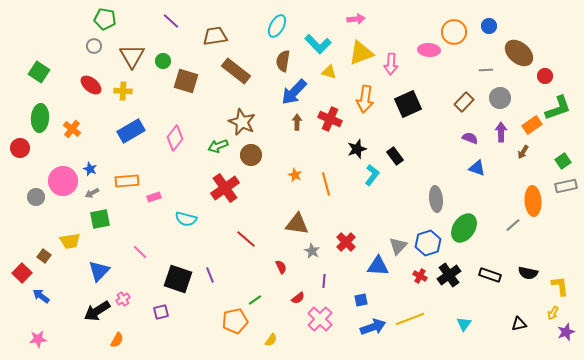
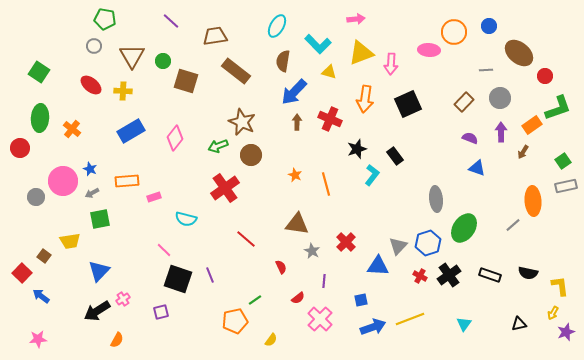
pink line at (140, 252): moved 24 px right, 2 px up
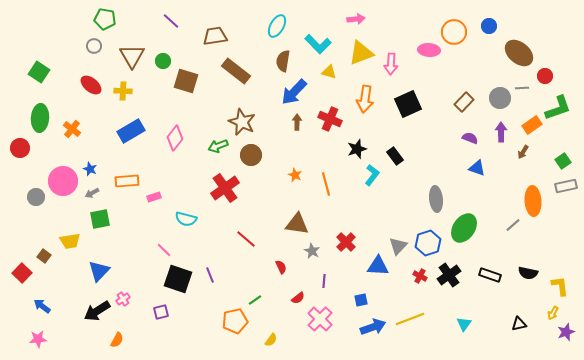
gray line at (486, 70): moved 36 px right, 18 px down
blue arrow at (41, 296): moved 1 px right, 10 px down
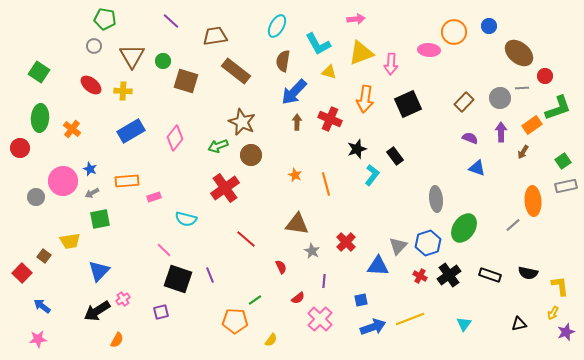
cyan L-shape at (318, 44): rotated 16 degrees clockwise
orange pentagon at (235, 321): rotated 15 degrees clockwise
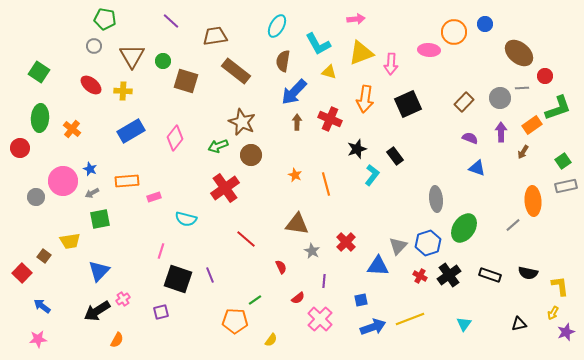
blue circle at (489, 26): moved 4 px left, 2 px up
pink line at (164, 250): moved 3 px left, 1 px down; rotated 63 degrees clockwise
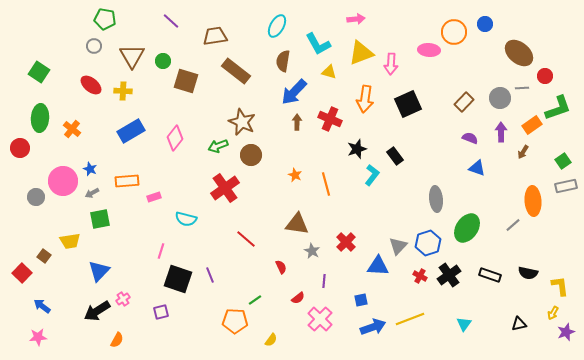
green ellipse at (464, 228): moved 3 px right
pink star at (38, 339): moved 2 px up
